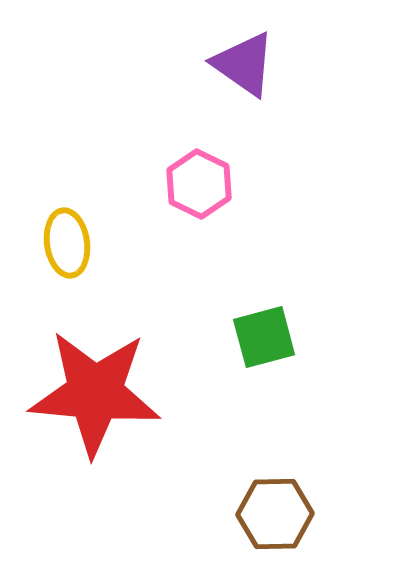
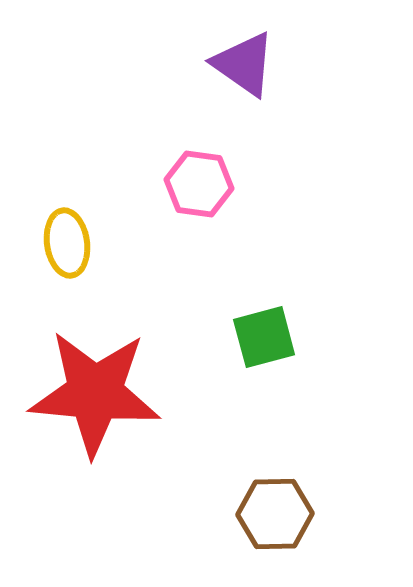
pink hexagon: rotated 18 degrees counterclockwise
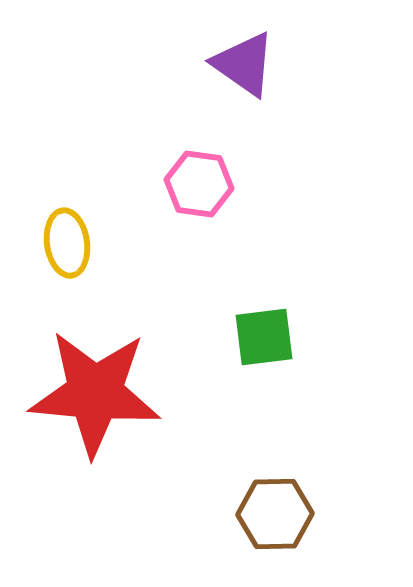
green square: rotated 8 degrees clockwise
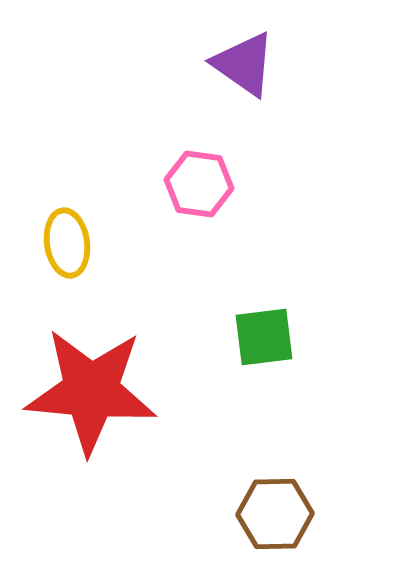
red star: moved 4 px left, 2 px up
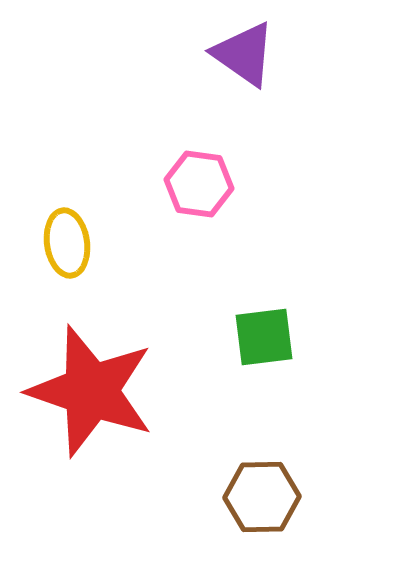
purple triangle: moved 10 px up
red star: rotated 14 degrees clockwise
brown hexagon: moved 13 px left, 17 px up
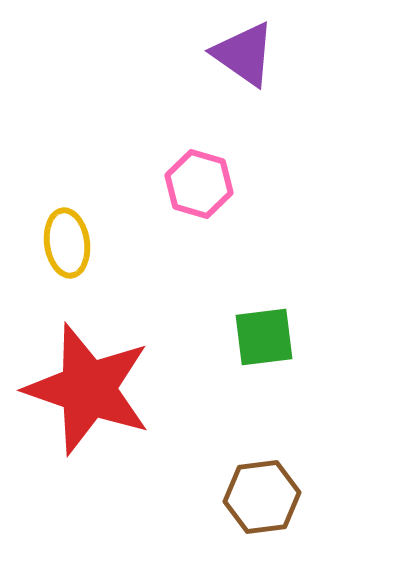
pink hexagon: rotated 8 degrees clockwise
red star: moved 3 px left, 2 px up
brown hexagon: rotated 6 degrees counterclockwise
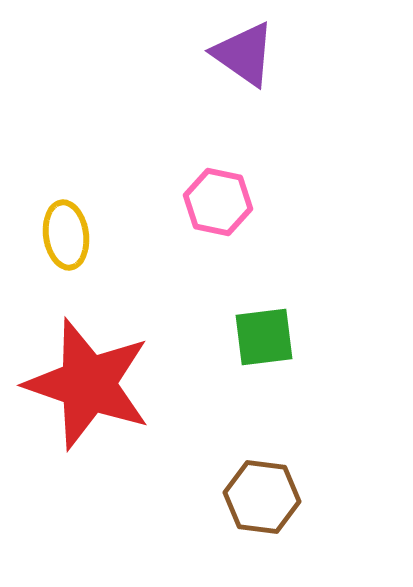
pink hexagon: moved 19 px right, 18 px down; rotated 4 degrees counterclockwise
yellow ellipse: moved 1 px left, 8 px up
red star: moved 5 px up
brown hexagon: rotated 14 degrees clockwise
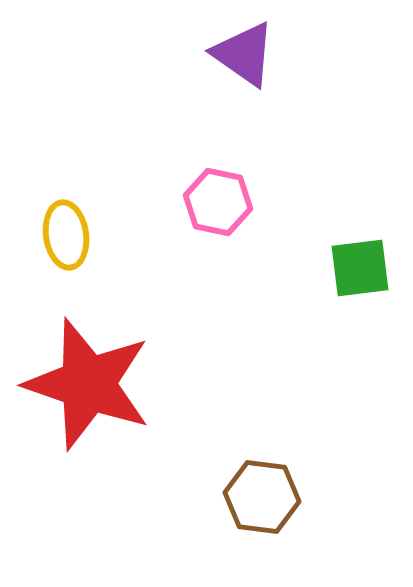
green square: moved 96 px right, 69 px up
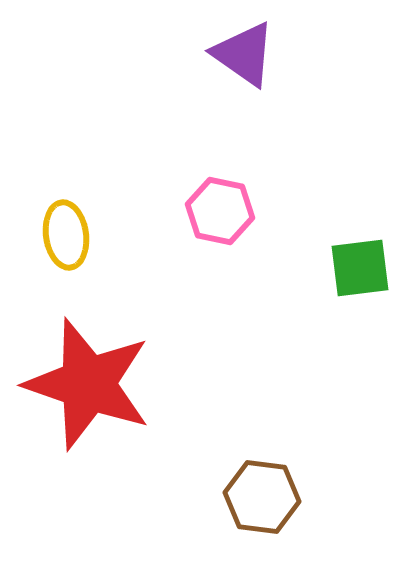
pink hexagon: moved 2 px right, 9 px down
